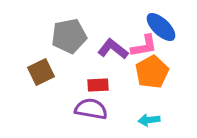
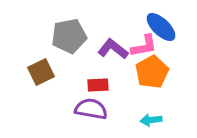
cyan arrow: moved 2 px right
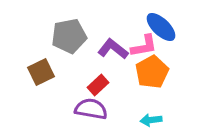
red rectangle: rotated 40 degrees counterclockwise
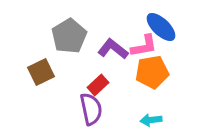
gray pentagon: rotated 20 degrees counterclockwise
orange pentagon: rotated 20 degrees clockwise
purple semicircle: rotated 68 degrees clockwise
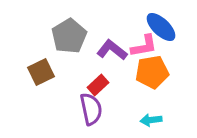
purple L-shape: moved 1 px left, 1 px down
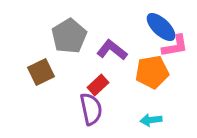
pink L-shape: moved 31 px right
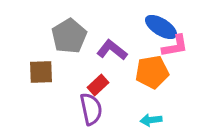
blue ellipse: rotated 12 degrees counterclockwise
brown square: rotated 24 degrees clockwise
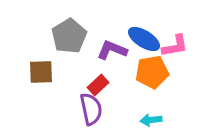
blue ellipse: moved 17 px left, 12 px down
purple L-shape: rotated 16 degrees counterclockwise
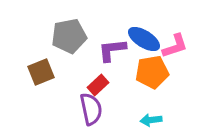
gray pentagon: rotated 20 degrees clockwise
pink L-shape: rotated 8 degrees counterclockwise
purple L-shape: rotated 28 degrees counterclockwise
brown square: rotated 20 degrees counterclockwise
